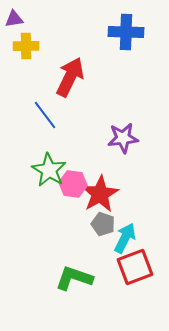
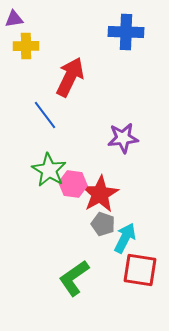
red square: moved 5 px right, 3 px down; rotated 30 degrees clockwise
green L-shape: rotated 54 degrees counterclockwise
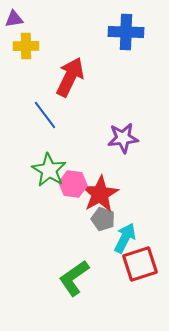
gray pentagon: moved 5 px up
red square: moved 6 px up; rotated 27 degrees counterclockwise
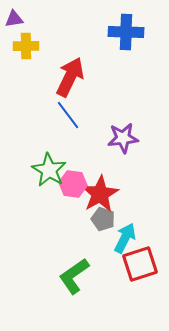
blue line: moved 23 px right
green L-shape: moved 2 px up
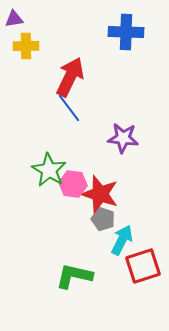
blue line: moved 1 px right, 7 px up
purple star: rotated 12 degrees clockwise
red star: rotated 24 degrees counterclockwise
cyan arrow: moved 3 px left, 2 px down
red square: moved 3 px right, 2 px down
green L-shape: rotated 48 degrees clockwise
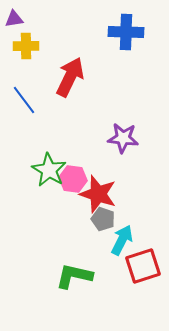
blue line: moved 45 px left, 8 px up
pink hexagon: moved 5 px up
red star: moved 2 px left
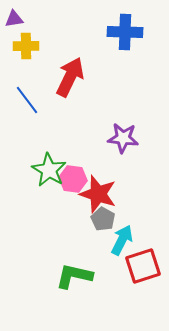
blue cross: moved 1 px left
blue line: moved 3 px right
gray pentagon: rotated 10 degrees clockwise
